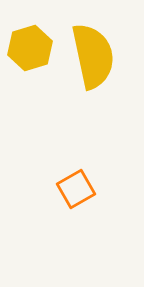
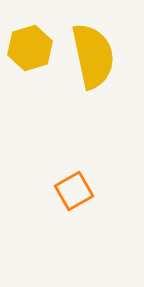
orange square: moved 2 px left, 2 px down
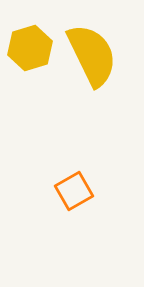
yellow semicircle: moved 1 px left, 1 px up; rotated 14 degrees counterclockwise
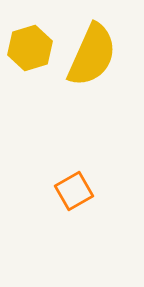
yellow semicircle: rotated 50 degrees clockwise
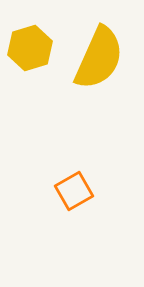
yellow semicircle: moved 7 px right, 3 px down
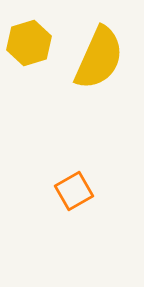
yellow hexagon: moved 1 px left, 5 px up
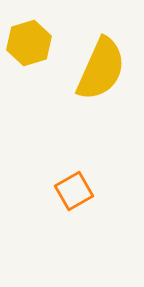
yellow semicircle: moved 2 px right, 11 px down
